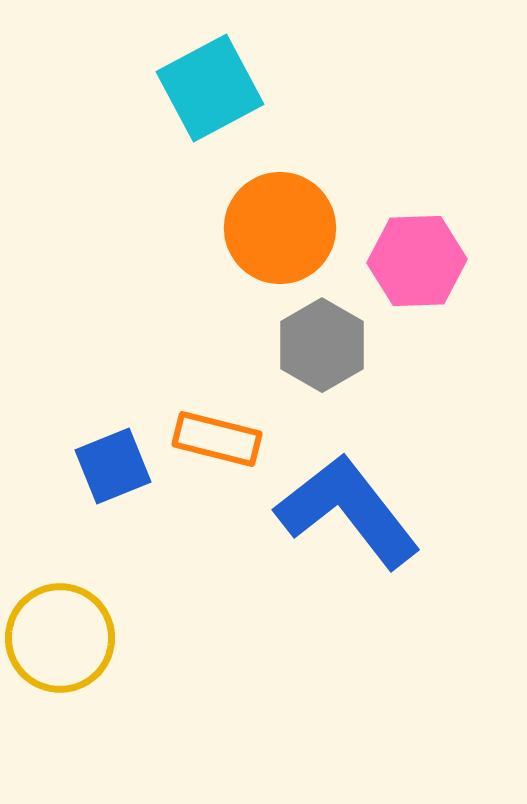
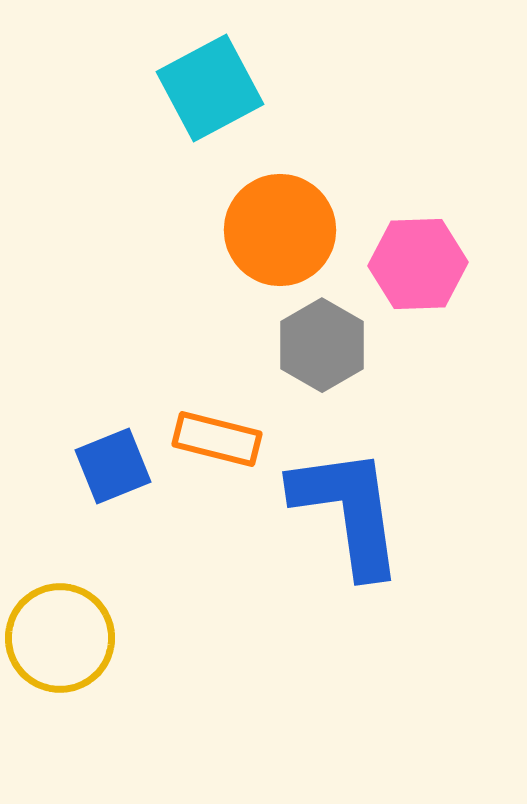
orange circle: moved 2 px down
pink hexagon: moved 1 px right, 3 px down
blue L-shape: rotated 30 degrees clockwise
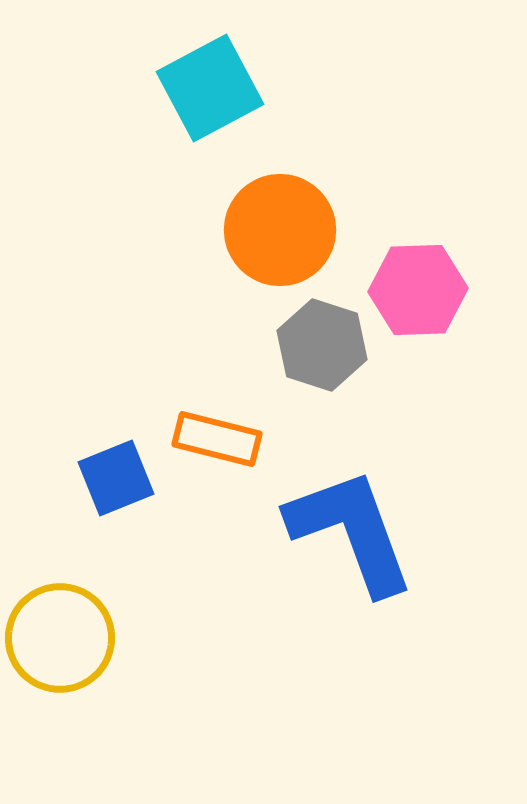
pink hexagon: moved 26 px down
gray hexagon: rotated 12 degrees counterclockwise
blue square: moved 3 px right, 12 px down
blue L-shape: moved 3 px right, 20 px down; rotated 12 degrees counterclockwise
